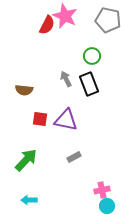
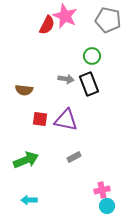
gray arrow: rotated 126 degrees clockwise
green arrow: rotated 25 degrees clockwise
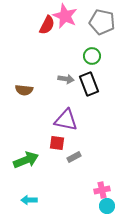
gray pentagon: moved 6 px left, 2 px down
red square: moved 17 px right, 24 px down
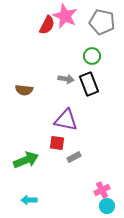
pink cross: rotated 14 degrees counterclockwise
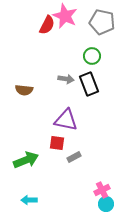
cyan circle: moved 1 px left, 2 px up
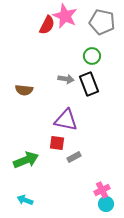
cyan arrow: moved 4 px left; rotated 21 degrees clockwise
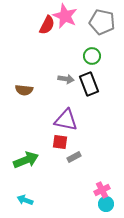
red square: moved 3 px right, 1 px up
